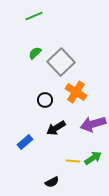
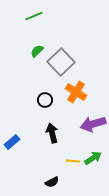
green semicircle: moved 2 px right, 2 px up
black arrow: moved 4 px left, 5 px down; rotated 108 degrees clockwise
blue rectangle: moved 13 px left
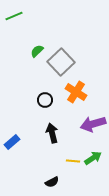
green line: moved 20 px left
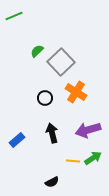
black circle: moved 2 px up
purple arrow: moved 5 px left, 6 px down
blue rectangle: moved 5 px right, 2 px up
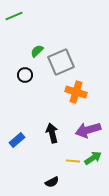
gray square: rotated 20 degrees clockwise
orange cross: rotated 15 degrees counterclockwise
black circle: moved 20 px left, 23 px up
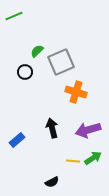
black circle: moved 3 px up
black arrow: moved 5 px up
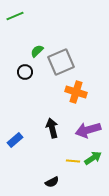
green line: moved 1 px right
blue rectangle: moved 2 px left
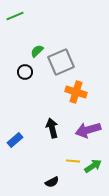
green arrow: moved 8 px down
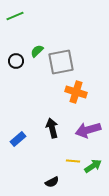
gray square: rotated 12 degrees clockwise
black circle: moved 9 px left, 11 px up
blue rectangle: moved 3 px right, 1 px up
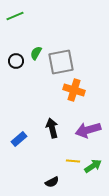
green semicircle: moved 1 px left, 2 px down; rotated 16 degrees counterclockwise
orange cross: moved 2 px left, 2 px up
blue rectangle: moved 1 px right
